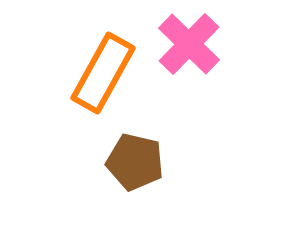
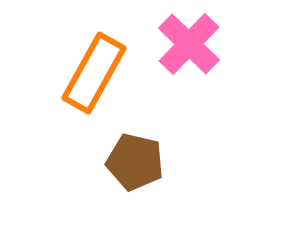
orange rectangle: moved 9 px left
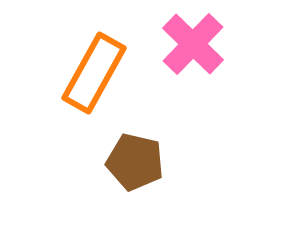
pink cross: moved 4 px right
